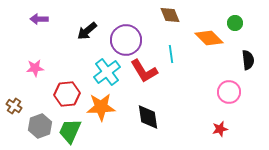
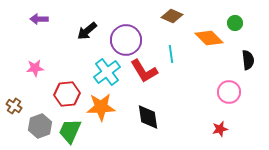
brown diamond: moved 2 px right, 1 px down; rotated 45 degrees counterclockwise
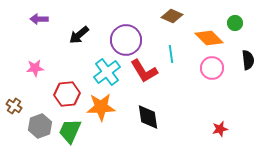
black arrow: moved 8 px left, 4 px down
pink circle: moved 17 px left, 24 px up
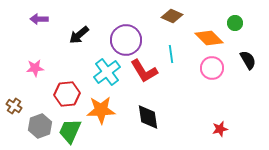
black semicircle: rotated 24 degrees counterclockwise
orange star: moved 3 px down
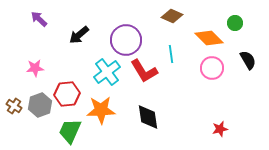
purple arrow: rotated 42 degrees clockwise
gray hexagon: moved 21 px up
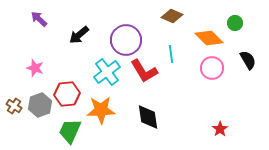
pink star: rotated 24 degrees clockwise
red star: rotated 21 degrees counterclockwise
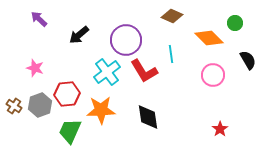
pink circle: moved 1 px right, 7 px down
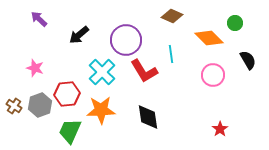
cyan cross: moved 5 px left; rotated 8 degrees counterclockwise
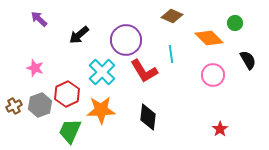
red hexagon: rotated 20 degrees counterclockwise
brown cross: rotated 28 degrees clockwise
black diamond: rotated 16 degrees clockwise
